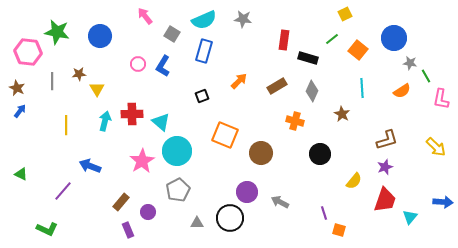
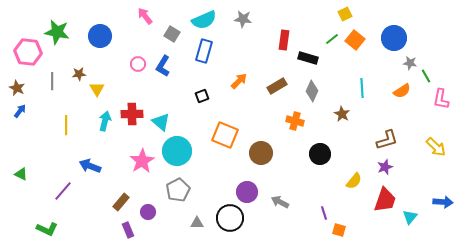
orange square at (358, 50): moved 3 px left, 10 px up
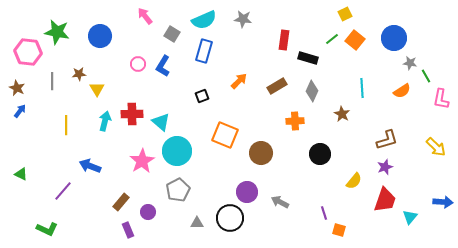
orange cross at (295, 121): rotated 18 degrees counterclockwise
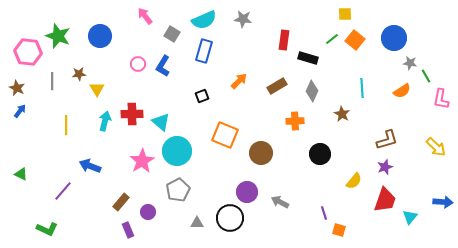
yellow square at (345, 14): rotated 24 degrees clockwise
green star at (57, 32): moved 1 px right, 4 px down; rotated 10 degrees clockwise
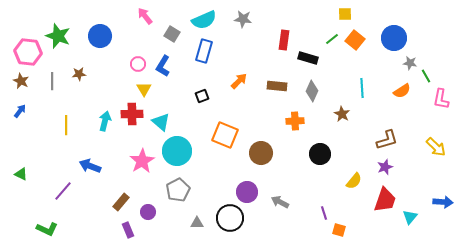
brown rectangle at (277, 86): rotated 36 degrees clockwise
brown star at (17, 88): moved 4 px right, 7 px up
yellow triangle at (97, 89): moved 47 px right
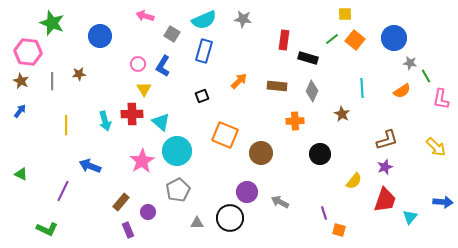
pink arrow at (145, 16): rotated 36 degrees counterclockwise
green star at (58, 36): moved 6 px left, 13 px up
cyan arrow at (105, 121): rotated 150 degrees clockwise
purple line at (63, 191): rotated 15 degrees counterclockwise
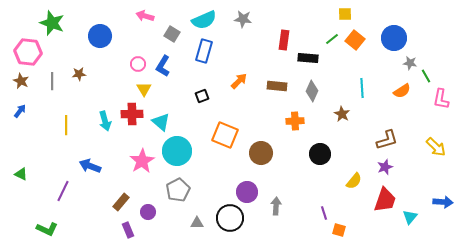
black rectangle at (308, 58): rotated 12 degrees counterclockwise
gray arrow at (280, 202): moved 4 px left, 4 px down; rotated 66 degrees clockwise
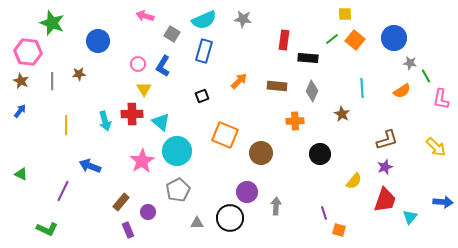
blue circle at (100, 36): moved 2 px left, 5 px down
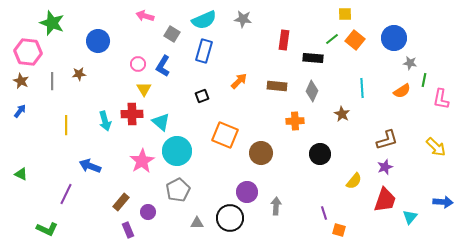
black rectangle at (308, 58): moved 5 px right
green line at (426, 76): moved 2 px left, 4 px down; rotated 40 degrees clockwise
purple line at (63, 191): moved 3 px right, 3 px down
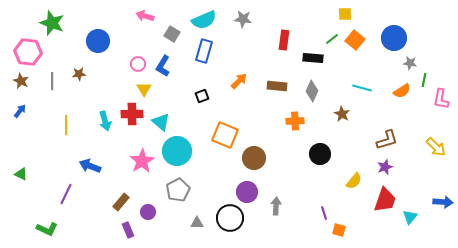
cyan line at (362, 88): rotated 72 degrees counterclockwise
brown circle at (261, 153): moved 7 px left, 5 px down
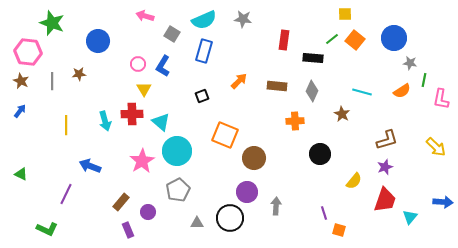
cyan line at (362, 88): moved 4 px down
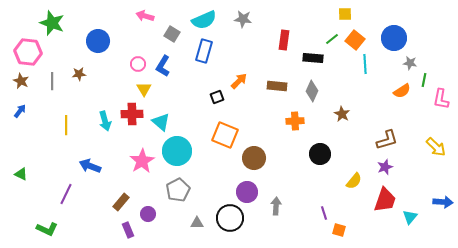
cyan line at (362, 92): moved 3 px right, 28 px up; rotated 72 degrees clockwise
black square at (202, 96): moved 15 px right, 1 px down
purple circle at (148, 212): moved 2 px down
